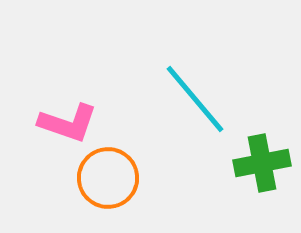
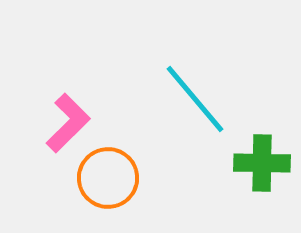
pink L-shape: rotated 64 degrees counterclockwise
green cross: rotated 12 degrees clockwise
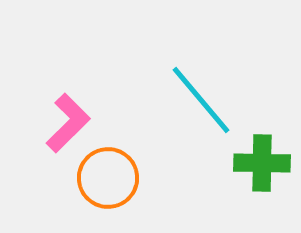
cyan line: moved 6 px right, 1 px down
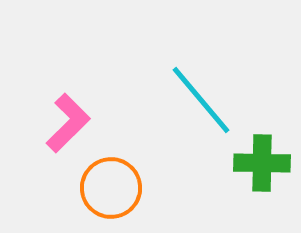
orange circle: moved 3 px right, 10 px down
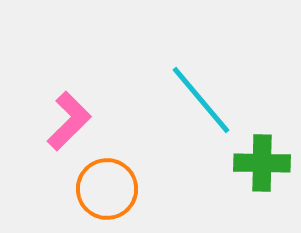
pink L-shape: moved 1 px right, 2 px up
orange circle: moved 4 px left, 1 px down
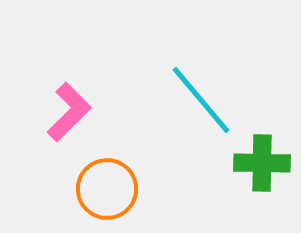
pink L-shape: moved 9 px up
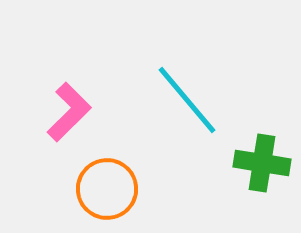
cyan line: moved 14 px left
green cross: rotated 8 degrees clockwise
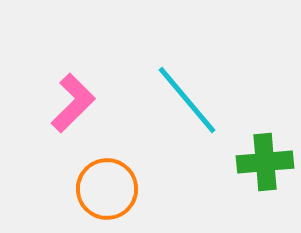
pink L-shape: moved 4 px right, 9 px up
green cross: moved 3 px right, 1 px up; rotated 14 degrees counterclockwise
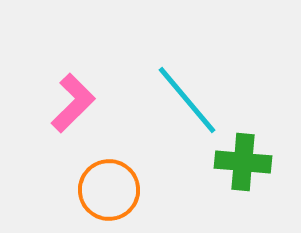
green cross: moved 22 px left; rotated 10 degrees clockwise
orange circle: moved 2 px right, 1 px down
